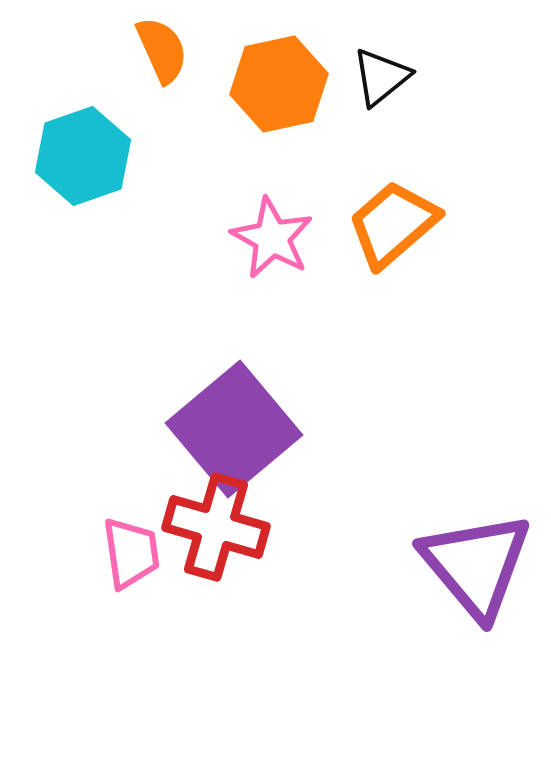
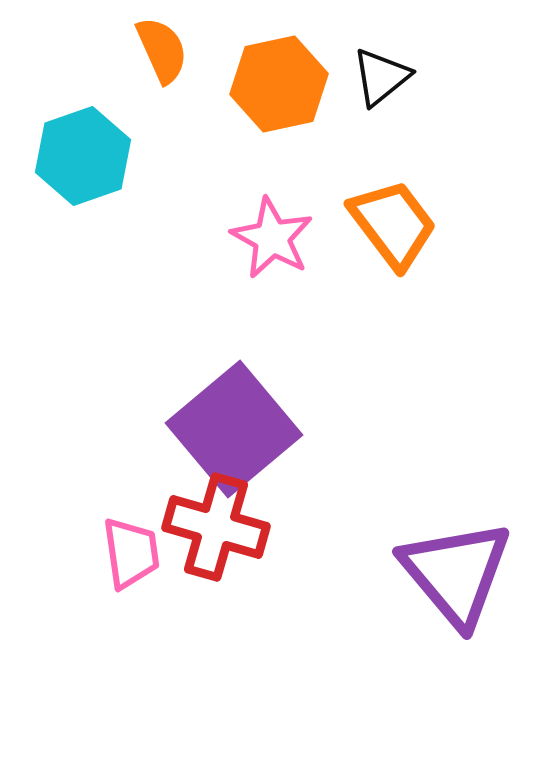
orange trapezoid: rotated 94 degrees clockwise
purple triangle: moved 20 px left, 8 px down
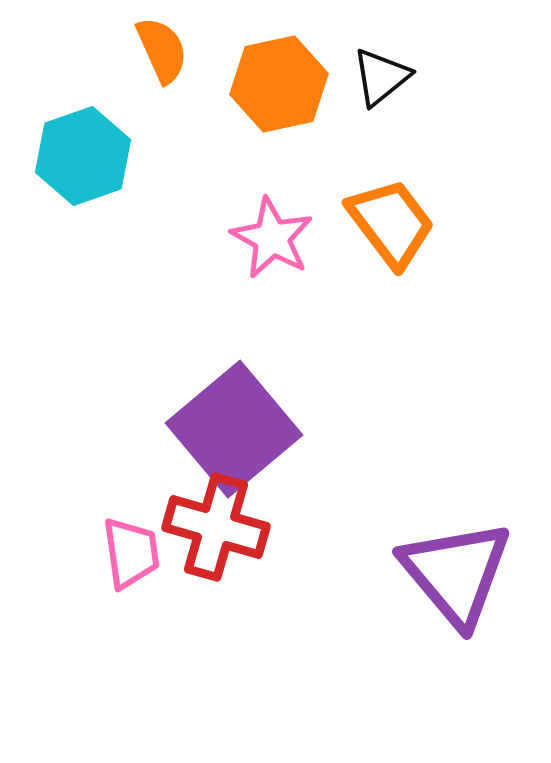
orange trapezoid: moved 2 px left, 1 px up
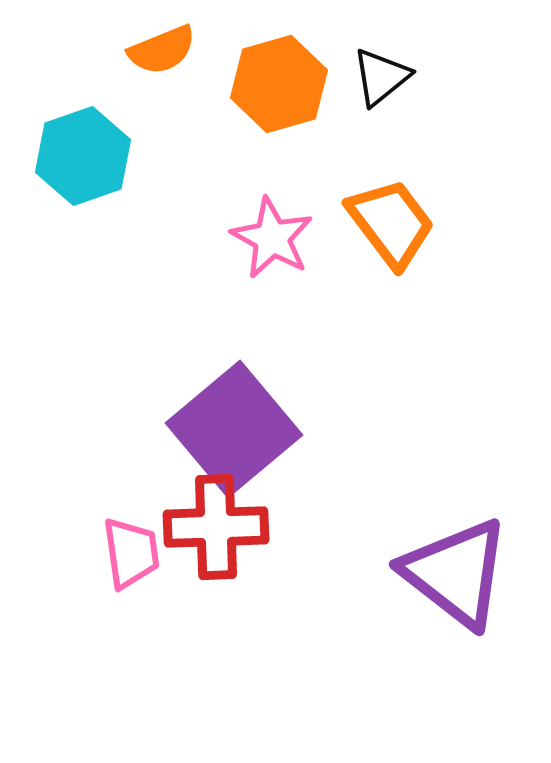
orange semicircle: rotated 92 degrees clockwise
orange hexagon: rotated 4 degrees counterclockwise
red cross: rotated 18 degrees counterclockwise
purple triangle: rotated 12 degrees counterclockwise
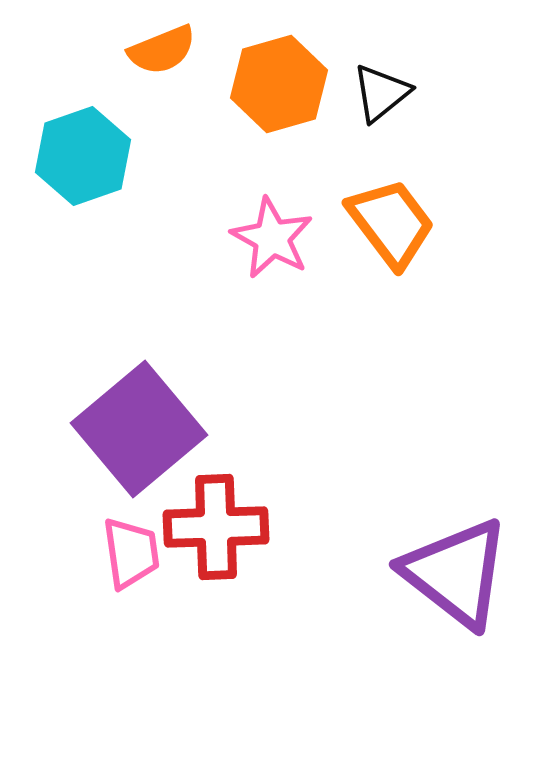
black triangle: moved 16 px down
purple square: moved 95 px left
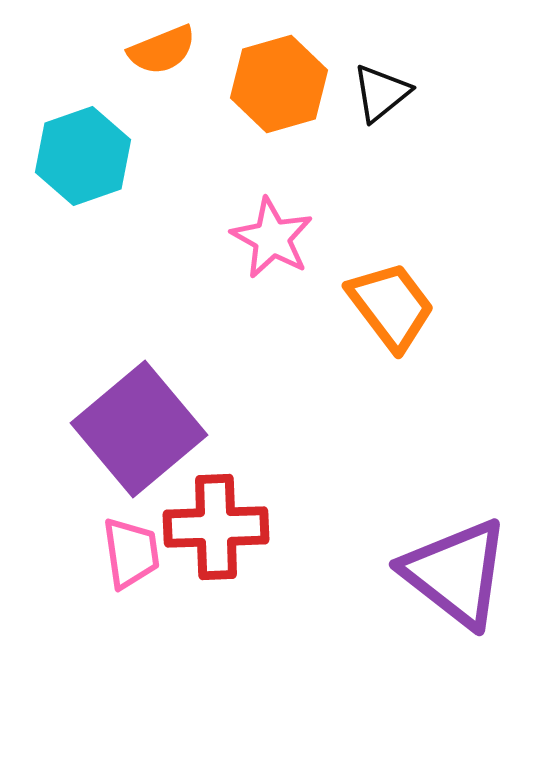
orange trapezoid: moved 83 px down
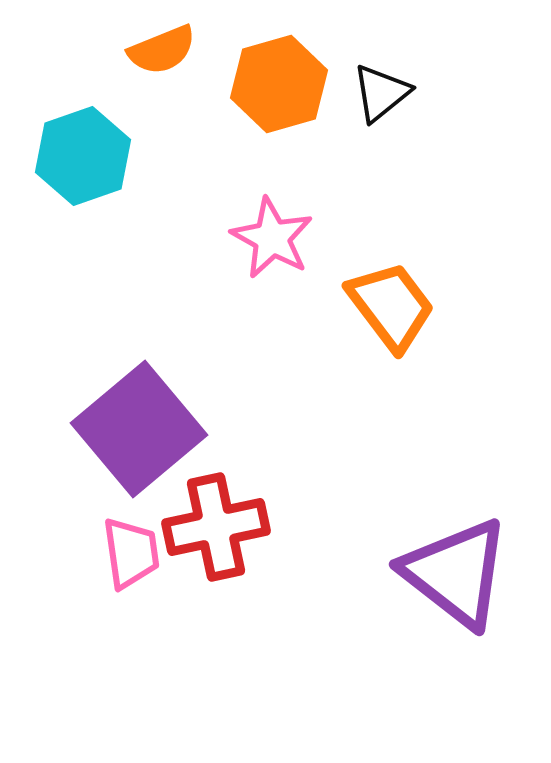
red cross: rotated 10 degrees counterclockwise
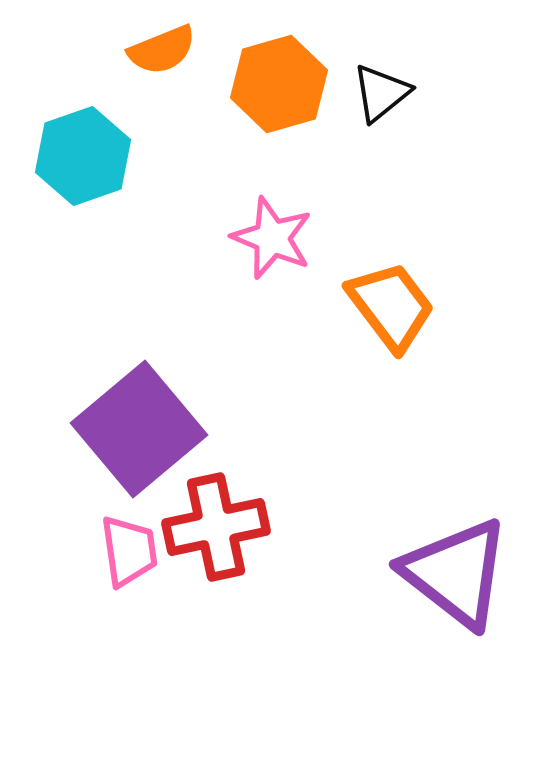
pink star: rotated 6 degrees counterclockwise
pink trapezoid: moved 2 px left, 2 px up
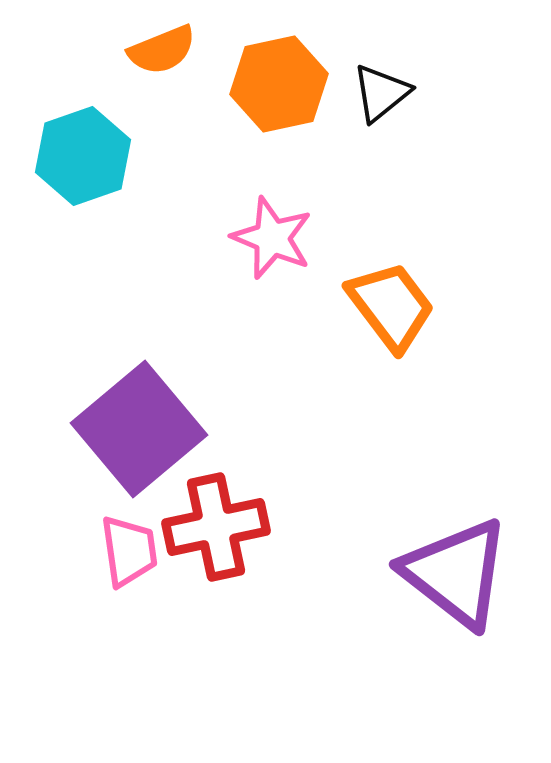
orange hexagon: rotated 4 degrees clockwise
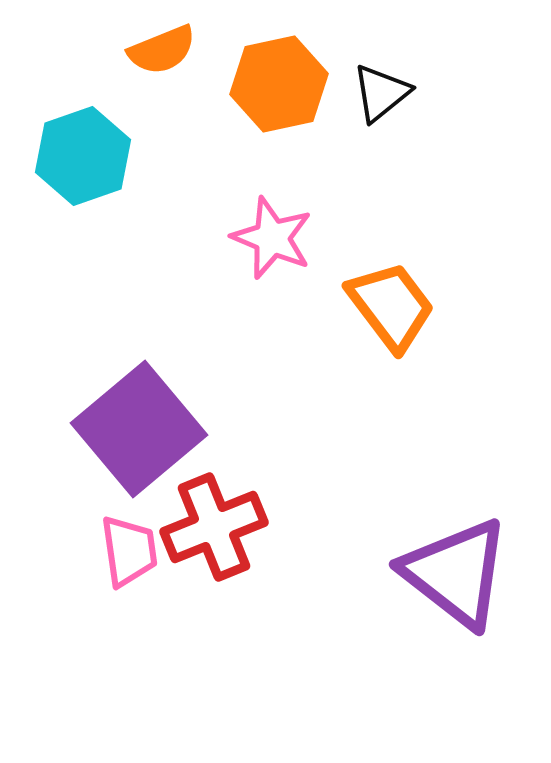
red cross: moved 2 px left; rotated 10 degrees counterclockwise
